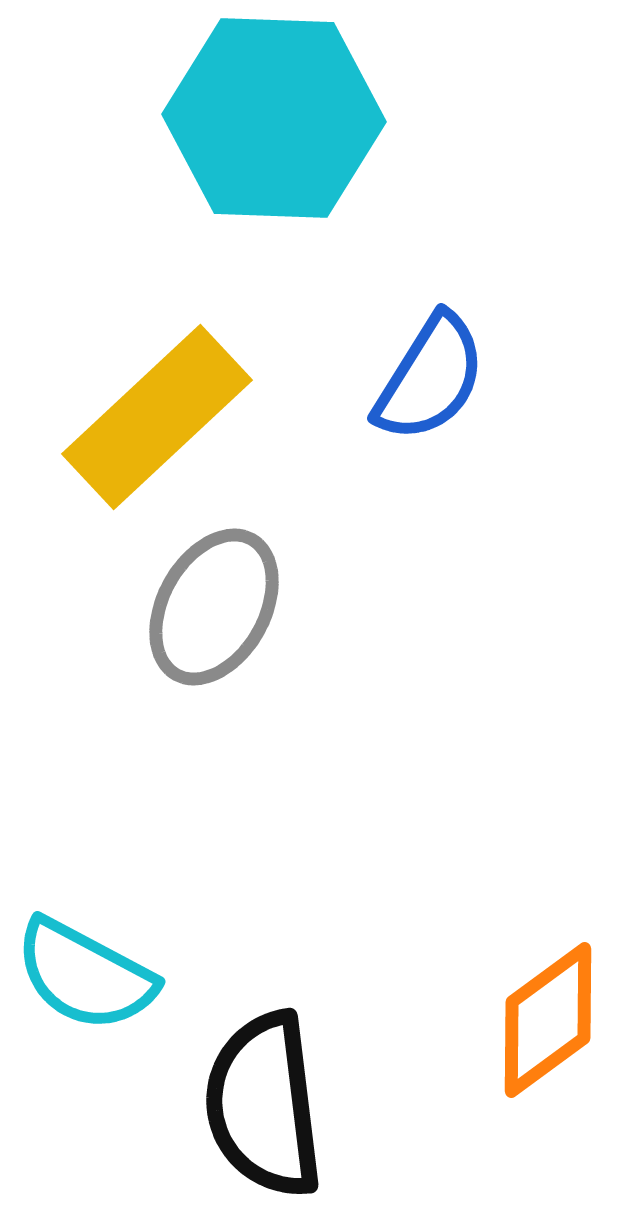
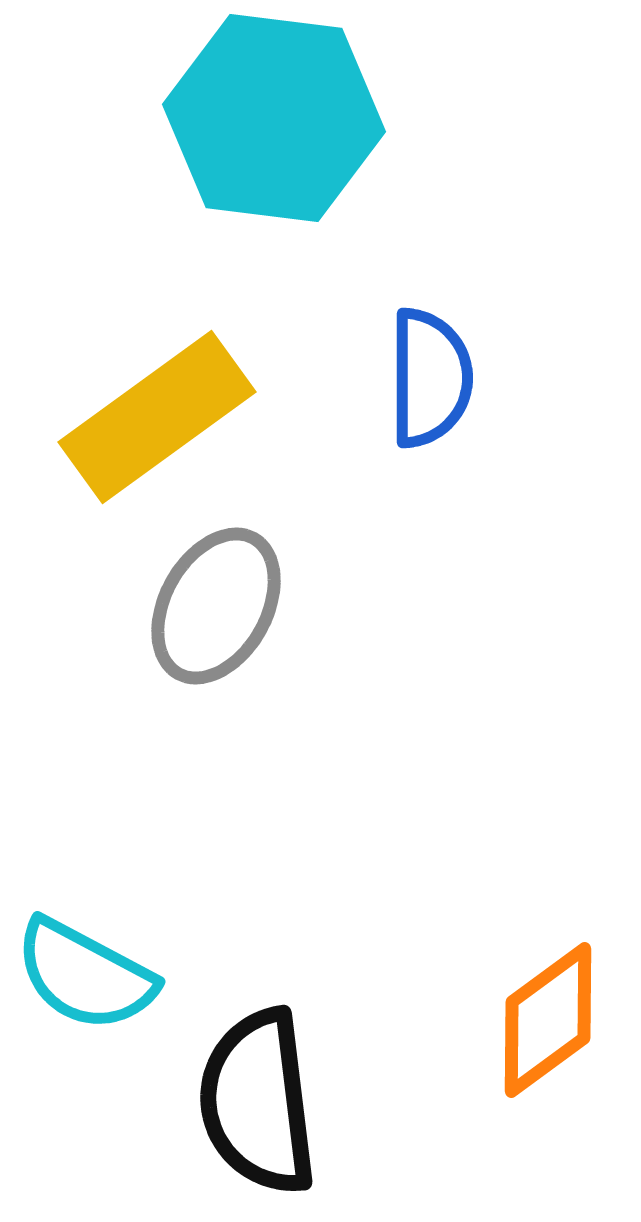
cyan hexagon: rotated 5 degrees clockwise
blue semicircle: rotated 32 degrees counterclockwise
yellow rectangle: rotated 7 degrees clockwise
gray ellipse: moved 2 px right, 1 px up
black semicircle: moved 6 px left, 3 px up
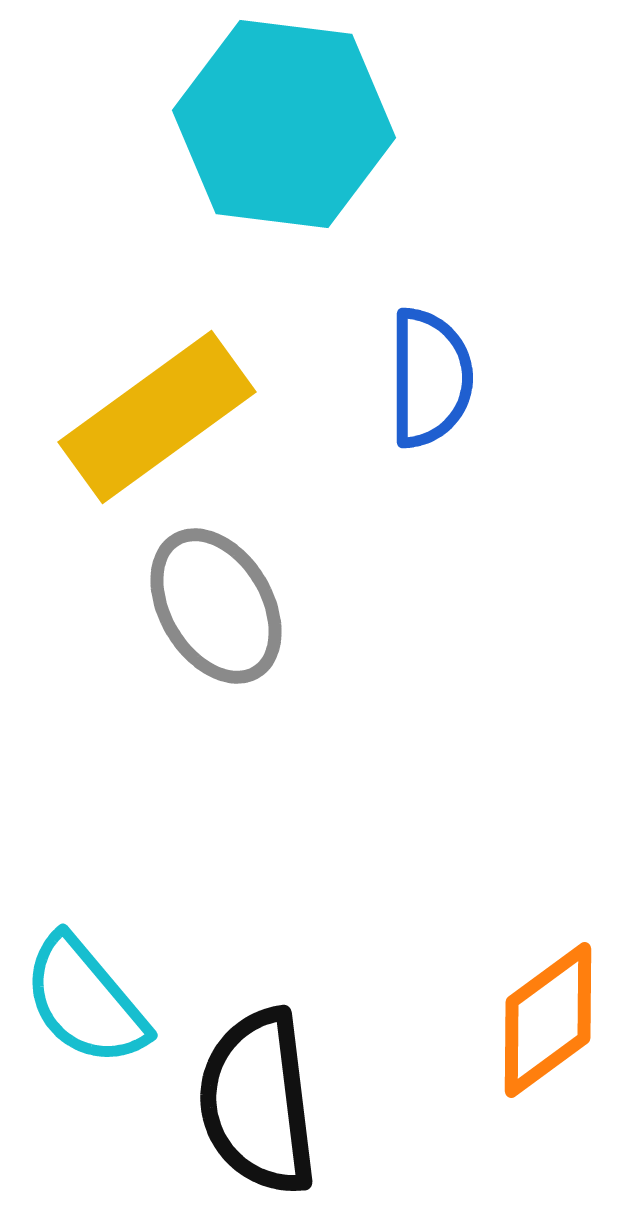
cyan hexagon: moved 10 px right, 6 px down
gray ellipse: rotated 60 degrees counterclockwise
cyan semicircle: moved 26 px down; rotated 22 degrees clockwise
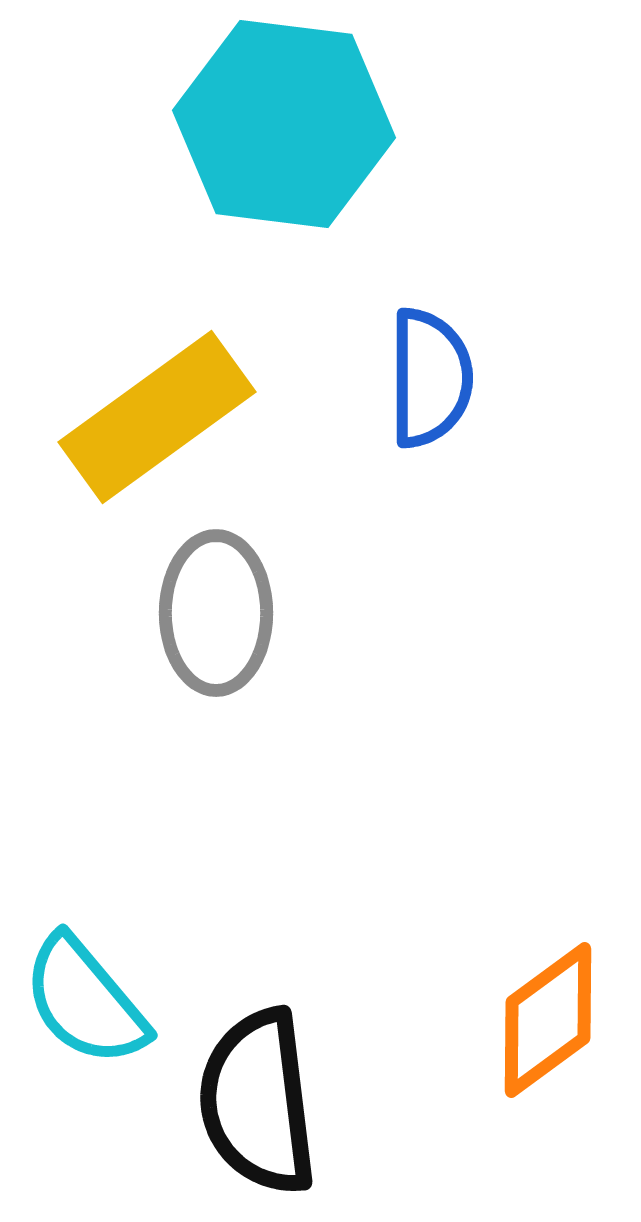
gray ellipse: moved 7 px down; rotated 31 degrees clockwise
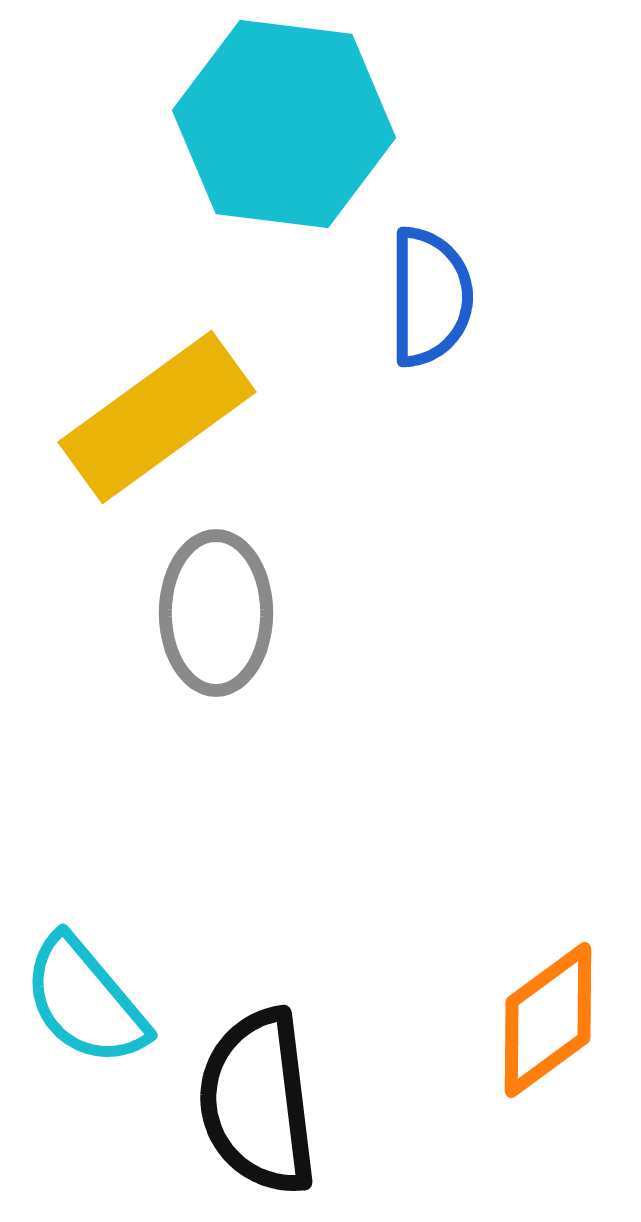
blue semicircle: moved 81 px up
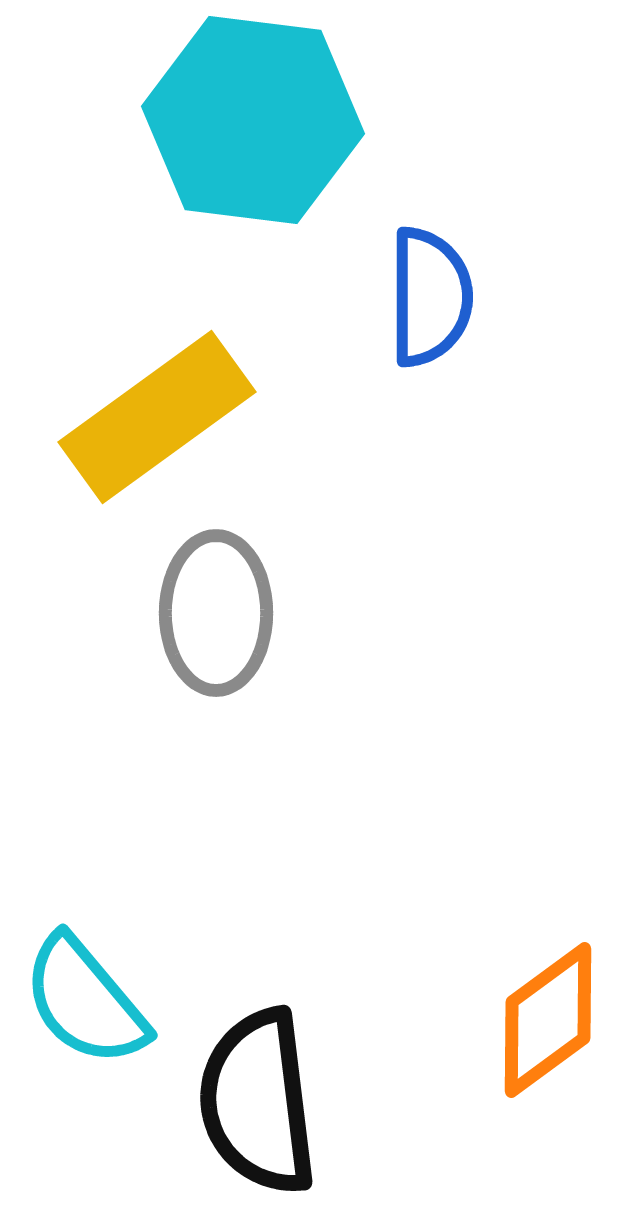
cyan hexagon: moved 31 px left, 4 px up
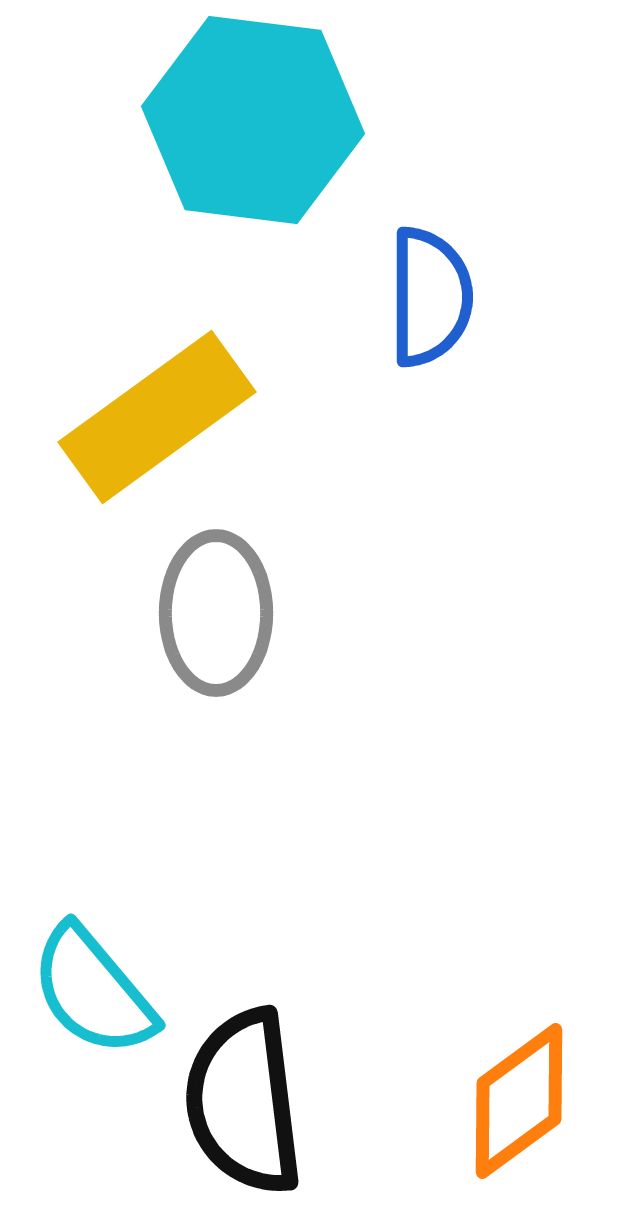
cyan semicircle: moved 8 px right, 10 px up
orange diamond: moved 29 px left, 81 px down
black semicircle: moved 14 px left
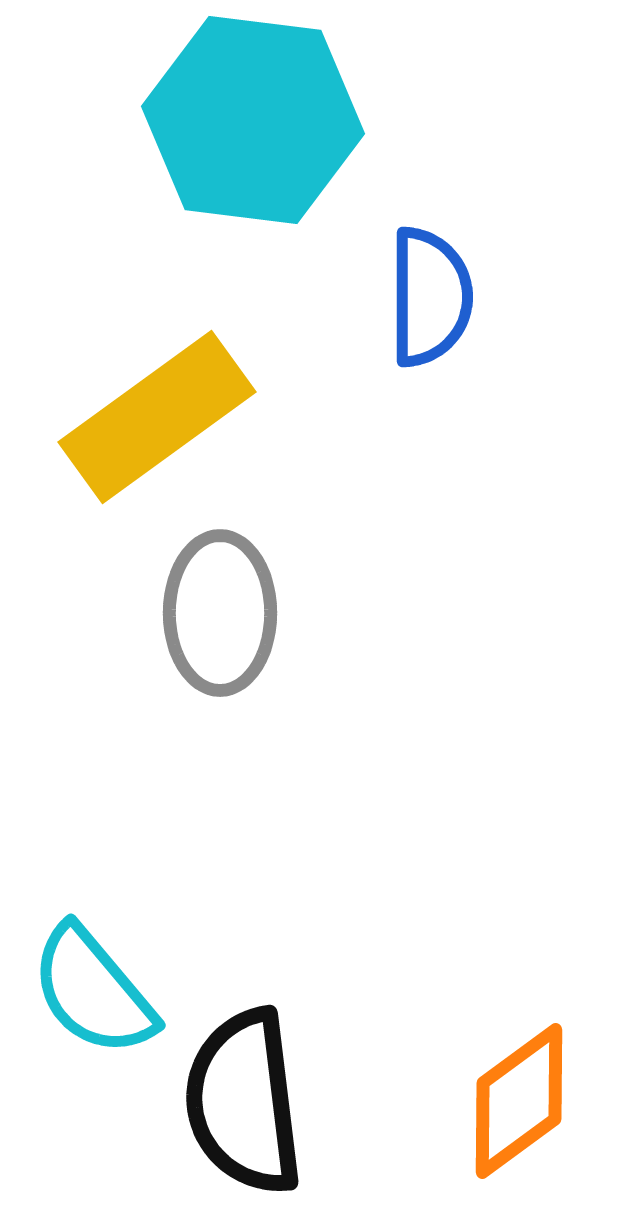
gray ellipse: moved 4 px right
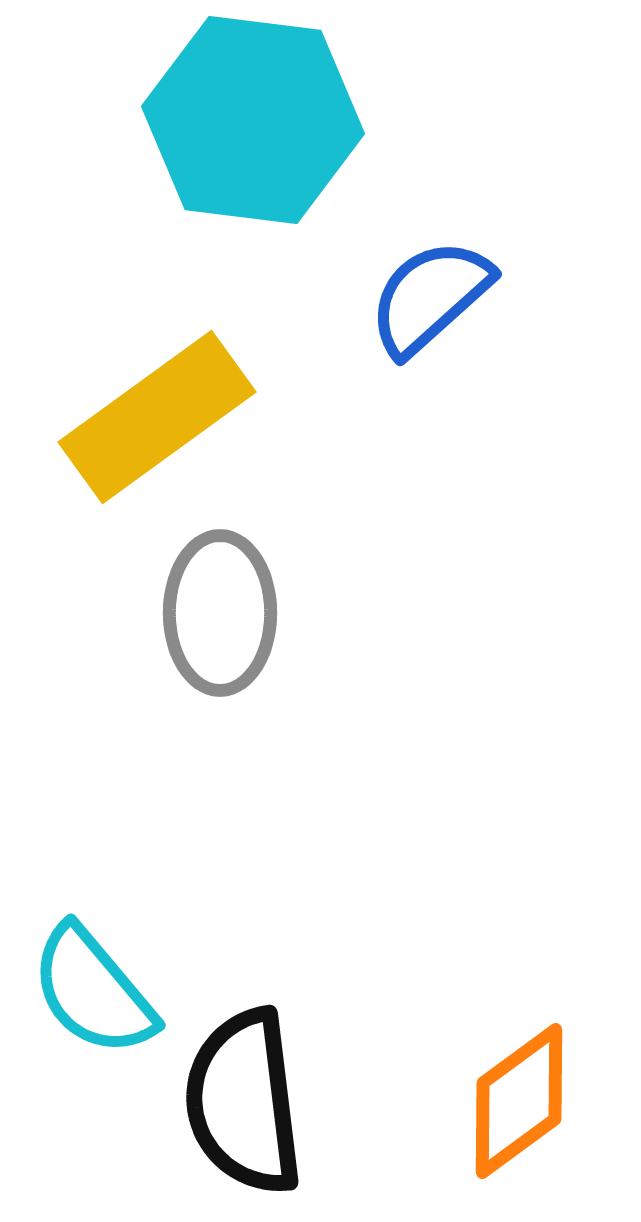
blue semicircle: rotated 132 degrees counterclockwise
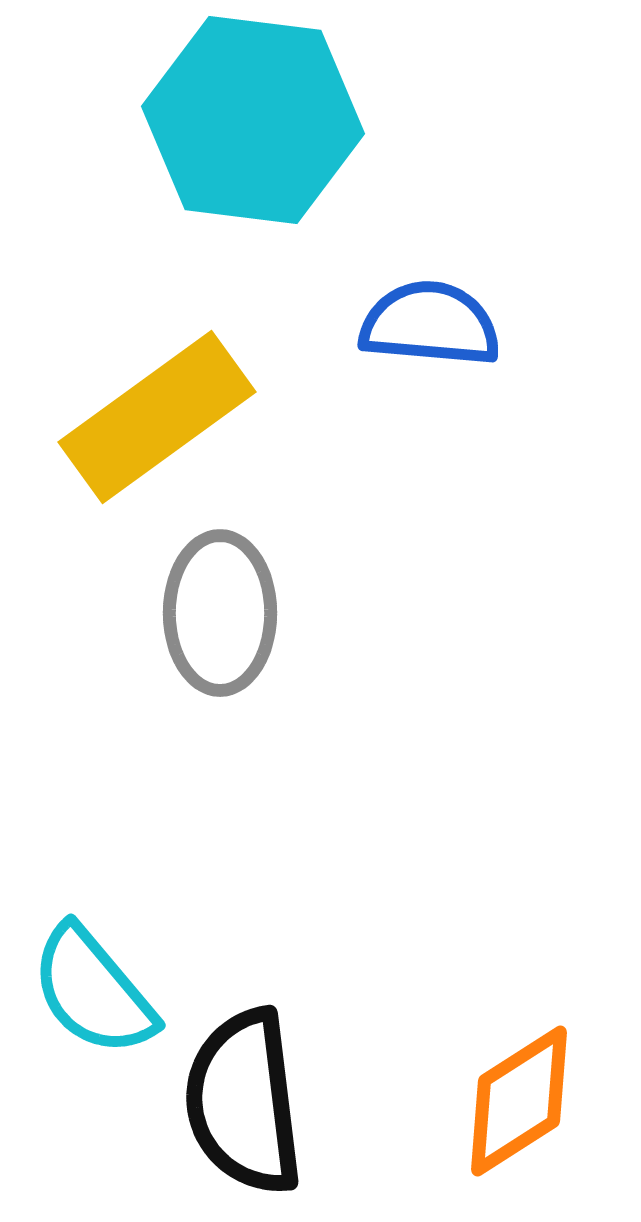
blue semicircle: moved 27 px down; rotated 47 degrees clockwise
orange diamond: rotated 4 degrees clockwise
